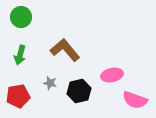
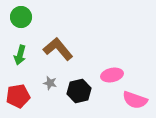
brown L-shape: moved 7 px left, 1 px up
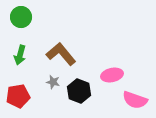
brown L-shape: moved 3 px right, 5 px down
gray star: moved 3 px right, 1 px up
black hexagon: rotated 25 degrees counterclockwise
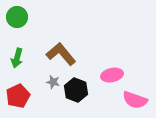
green circle: moved 4 px left
green arrow: moved 3 px left, 3 px down
black hexagon: moved 3 px left, 1 px up
red pentagon: rotated 15 degrees counterclockwise
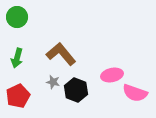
pink semicircle: moved 7 px up
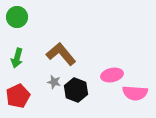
gray star: moved 1 px right
pink semicircle: rotated 15 degrees counterclockwise
